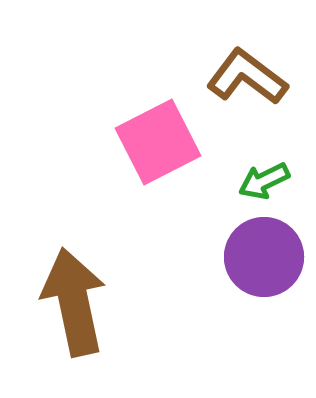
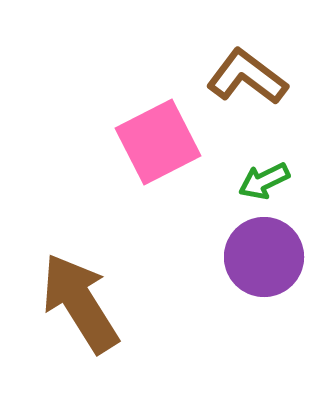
brown arrow: moved 6 px right, 1 px down; rotated 20 degrees counterclockwise
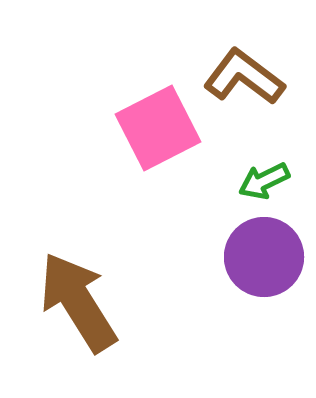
brown L-shape: moved 3 px left
pink square: moved 14 px up
brown arrow: moved 2 px left, 1 px up
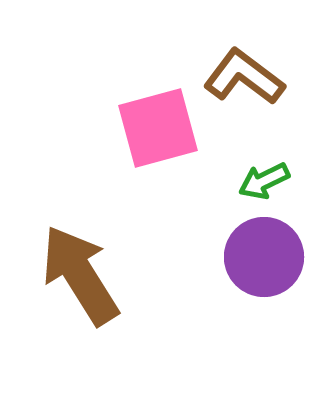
pink square: rotated 12 degrees clockwise
brown arrow: moved 2 px right, 27 px up
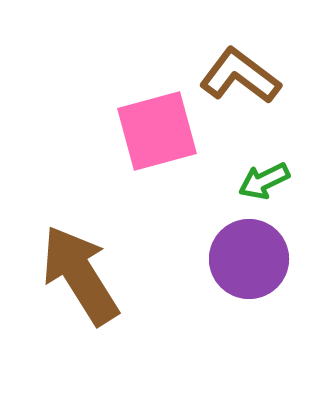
brown L-shape: moved 4 px left, 1 px up
pink square: moved 1 px left, 3 px down
purple circle: moved 15 px left, 2 px down
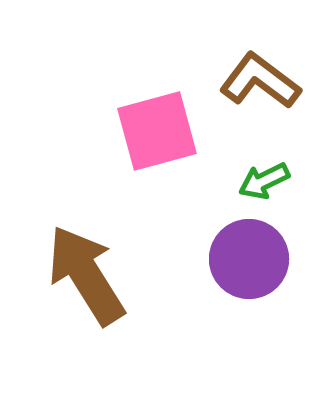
brown L-shape: moved 20 px right, 5 px down
brown arrow: moved 6 px right
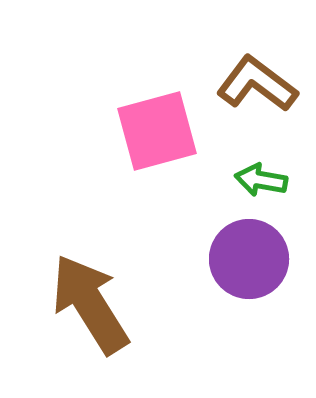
brown L-shape: moved 3 px left, 3 px down
green arrow: moved 3 px left, 1 px up; rotated 36 degrees clockwise
brown arrow: moved 4 px right, 29 px down
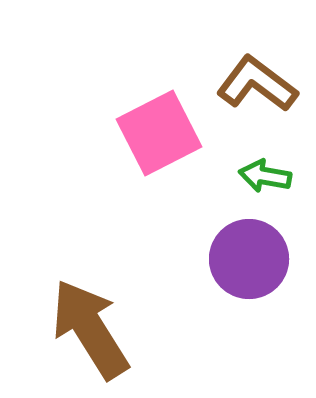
pink square: moved 2 px right, 2 px down; rotated 12 degrees counterclockwise
green arrow: moved 4 px right, 4 px up
brown arrow: moved 25 px down
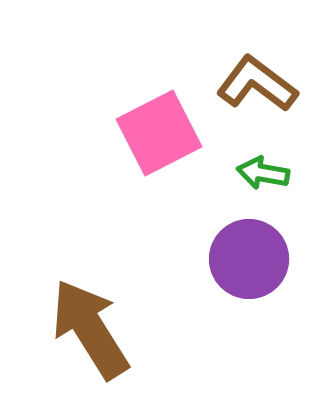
green arrow: moved 2 px left, 3 px up
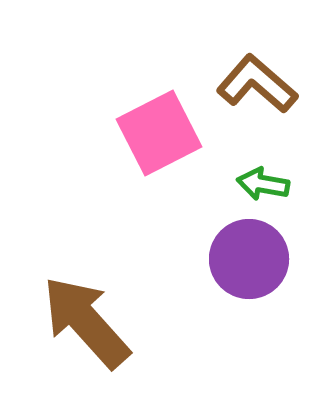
brown L-shape: rotated 4 degrees clockwise
green arrow: moved 11 px down
brown arrow: moved 4 px left, 7 px up; rotated 10 degrees counterclockwise
